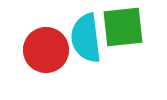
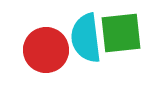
green square: moved 2 px left, 6 px down
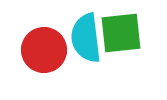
red circle: moved 2 px left
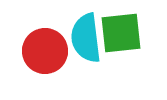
red circle: moved 1 px right, 1 px down
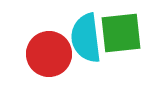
red circle: moved 4 px right, 3 px down
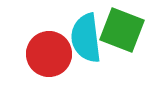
green square: moved 1 px right, 3 px up; rotated 27 degrees clockwise
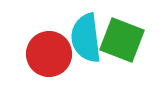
green square: moved 10 px down
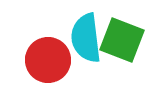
red circle: moved 1 px left, 6 px down
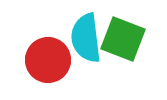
green square: moved 1 px right, 1 px up
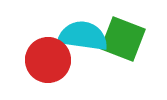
cyan semicircle: moved 3 px left, 2 px up; rotated 105 degrees clockwise
